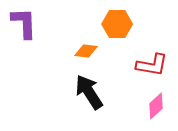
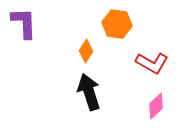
orange hexagon: rotated 8 degrees clockwise
orange diamond: rotated 65 degrees counterclockwise
red L-shape: moved 2 px up; rotated 20 degrees clockwise
black arrow: rotated 15 degrees clockwise
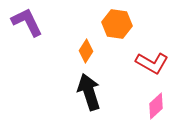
purple L-shape: moved 3 px right, 1 px up; rotated 24 degrees counterclockwise
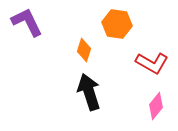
orange diamond: moved 2 px left, 1 px up; rotated 15 degrees counterclockwise
pink diamond: rotated 8 degrees counterclockwise
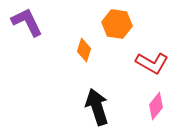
black arrow: moved 8 px right, 15 px down
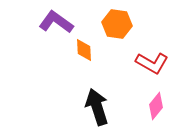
purple L-shape: moved 29 px right; rotated 28 degrees counterclockwise
orange diamond: rotated 20 degrees counterclockwise
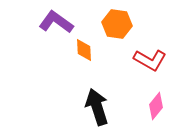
red L-shape: moved 2 px left, 3 px up
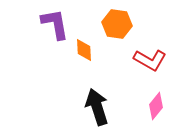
purple L-shape: moved 1 px left, 2 px down; rotated 44 degrees clockwise
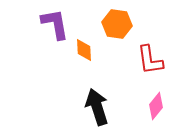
red L-shape: rotated 52 degrees clockwise
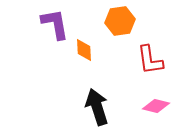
orange hexagon: moved 3 px right, 3 px up; rotated 16 degrees counterclockwise
pink diamond: rotated 64 degrees clockwise
